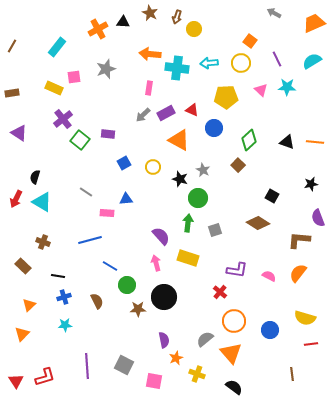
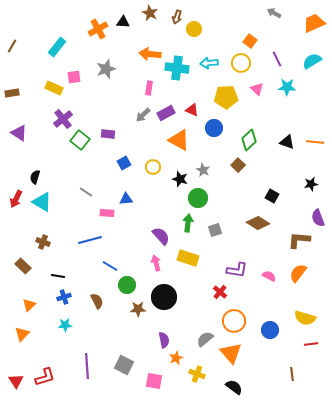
pink triangle at (261, 90): moved 4 px left, 1 px up
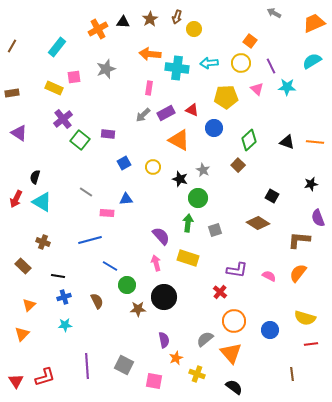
brown star at (150, 13): moved 6 px down; rotated 14 degrees clockwise
purple line at (277, 59): moved 6 px left, 7 px down
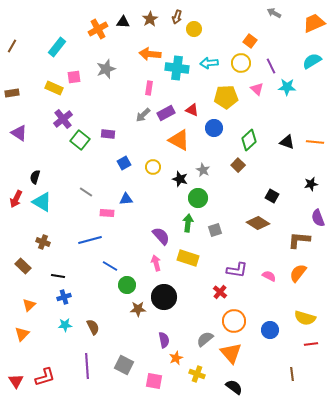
brown semicircle at (97, 301): moved 4 px left, 26 px down
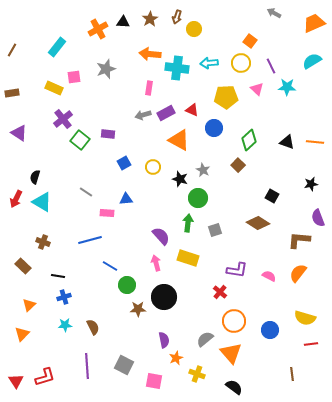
brown line at (12, 46): moved 4 px down
gray arrow at (143, 115): rotated 28 degrees clockwise
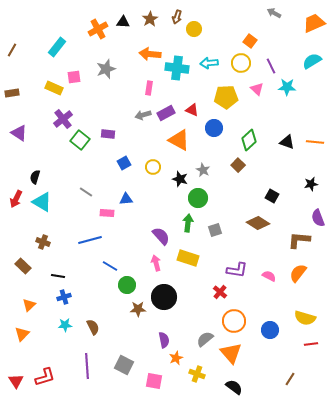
brown line at (292, 374): moved 2 px left, 5 px down; rotated 40 degrees clockwise
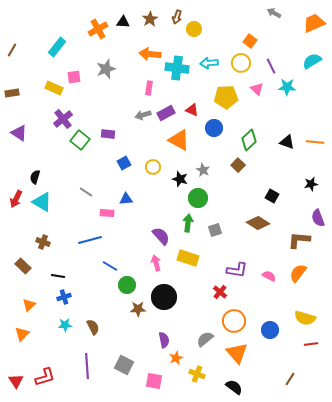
orange triangle at (231, 353): moved 6 px right
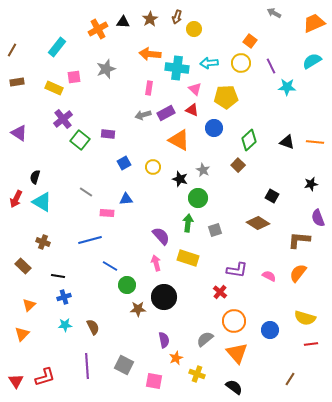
pink triangle at (257, 89): moved 62 px left
brown rectangle at (12, 93): moved 5 px right, 11 px up
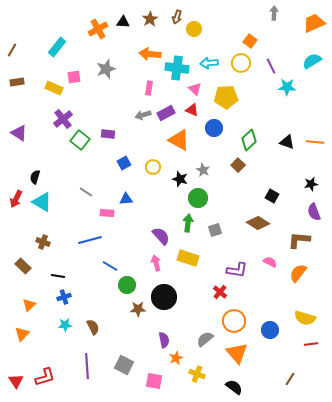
gray arrow at (274, 13): rotated 64 degrees clockwise
purple semicircle at (318, 218): moved 4 px left, 6 px up
pink semicircle at (269, 276): moved 1 px right, 14 px up
